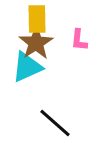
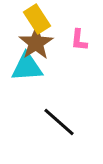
yellow rectangle: rotated 32 degrees counterclockwise
cyan triangle: rotated 20 degrees clockwise
black line: moved 4 px right, 1 px up
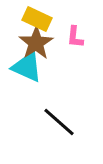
yellow rectangle: rotated 32 degrees counterclockwise
pink L-shape: moved 4 px left, 3 px up
cyan triangle: rotated 28 degrees clockwise
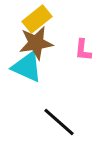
yellow rectangle: rotated 64 degrees counterclockwise
pink L-shape: moved 8 px right, 13 px down
brown star: rotated 24 degrees clockwise
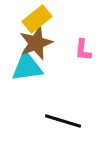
brown star: rotated 12 degrees counterclockwise
cyan triangle: rotated 32 degrees counterclockwise
black line: moved 4 px right, 1 px up; rotated 24 degrees counterclockwise
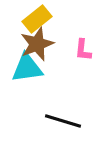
brown star: moved 1 px right, 1 px down
cyan triangle: moved 1 px down
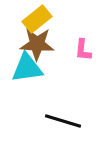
brown star: rotated 24 degrees clockwise
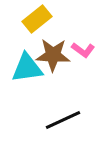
brown star: moved 16 px right, 11 px down
pink L-shape: rotated 60 degrees counterclockwise
black line: moved 1 px up; rotated 42 degrees counterclockwise
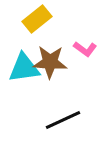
pink L-shape: moved 2 px right, 1 px up
brown star: moved 3 px left, 7 px down
cyan triangle: moved 3 px left
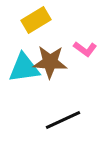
yellow rectangle: moved 1 px left, 1 px down; rotated 8 degrees clockwise
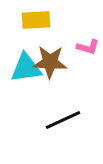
yellow rectangle: rotated 28 degrees clockwise
pink L-shape: moved 3 px right, 2 px up; rotated 20 degrees counterclockwise
cyan triangle: moved 2 px right
